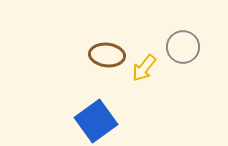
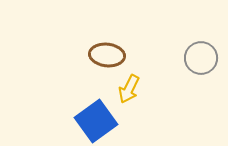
gray circle: moved 18 px right, 11 px down
yellow arrow: moved 15 px left, 21 px down; rotated 12 degrees counterclockwise
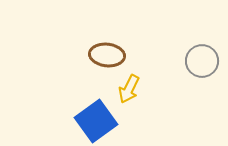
gray circle: moved 1 px right, 3 px down
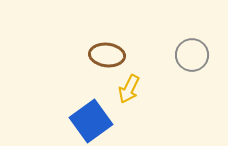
gray circle: moved 10 px left, 6 px up
blue square: moved 5 px left
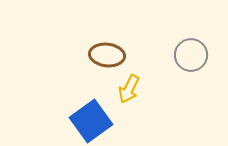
gray circle: moved 1 px left
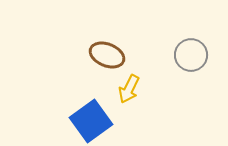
brown ellipse: rotated 16 degrees clockwise
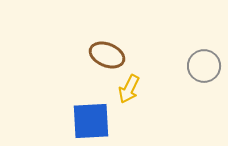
gray circle: moved 13 px right, 11 px down
blue square: rotated 33 degrees clockwise
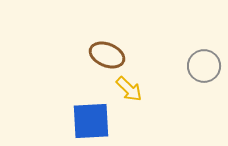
yellow arrow: rotated 72 degrees counterclockwise
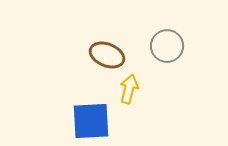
gray circle: moved 37 px left, 20 px up
yellow arrow: rotated 120 degrees counterclockwise
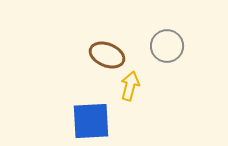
yellow arrow: moved 1 px right, 3 px up
